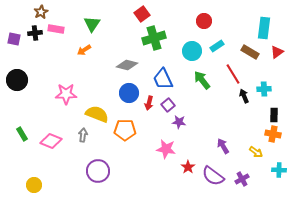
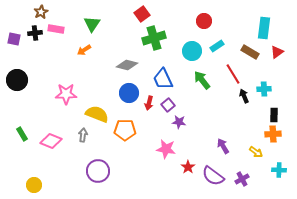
orange cross at (273, 134): rotated 14 degrees counterclockwise
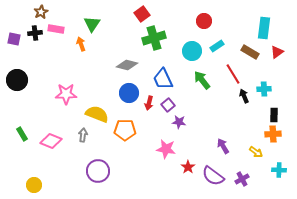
orange arrow at (84, 50): moved 3 px left, 6 px up; rotated 104 degrees clockwise
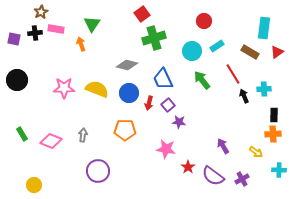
pink star at (66, 94): moved 2 px left, 6 px up
yellow semicircle at (97, 114): moved 25 px up
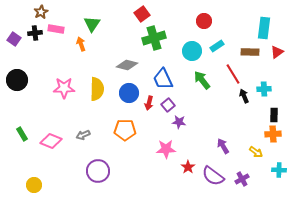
purple square at (14, 39): rotated 24 degrees clockwise
brown rectangle at (250, 52): rotated 30 degrees counterclockwise
yellow semicircle at (97, 89): rotated 70 degrees clockwise
gray arrow at (83, 135): rotated 120 degrees counterclockwise
pink star at (166, 149): rotated 12 degrees counterclockwise
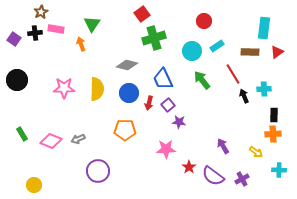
gray arrow at (83, 135): moved 5 px left, 4 px down
red star at (188, 167): moved 1 px right
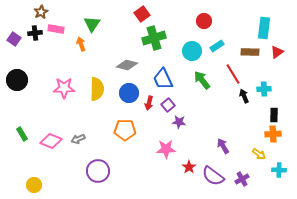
yellow arrow at (256, 152): moved 3 px right, 2 px down
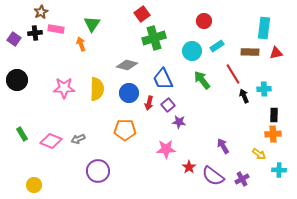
red triangle at (277, 52): moved 1 px left, 1 px down; rotated 24 degrees clockwise
